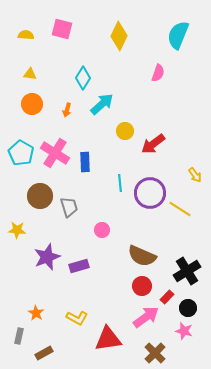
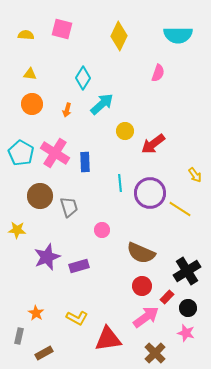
cyan semicircle: rotated 112 degrees counterclockwise
brown semicircle: moved 1 px left, 3 px up
pink star: moved 2 px right, 2 px down
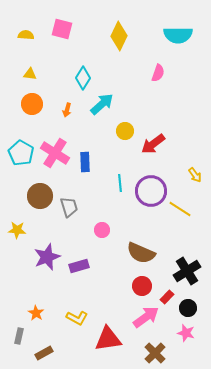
purple circle: moved 1 px right, 2 px up
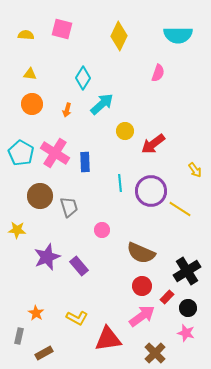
yellow arrow: moved 5 px up
purple rectangle: rotated 66 degrees clockwise
pink arrow: moved 4 px left, 1 px up
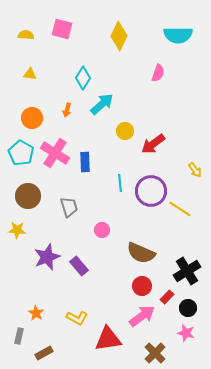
orange circle: moved 14 px down
brown circle: moved 12 px left
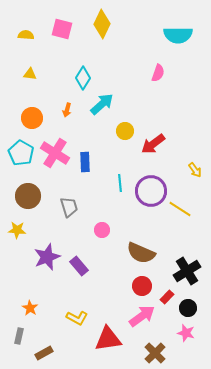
yellow diamond: moved 17 px left, 12 px up
orange star: moved 6 px left, 5 px up
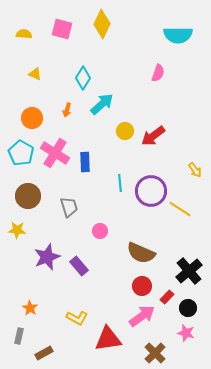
yellow semicircle: moved 2 px left, 1 px up
yellow triangle: moved 5 px right; rotated 16 degrees clockwise
red arrow: moved 8 px up
pink circle: moved 2 px left, 1 px down
black cross: moved 2 px right; rotated 8 degrees counterclockwise
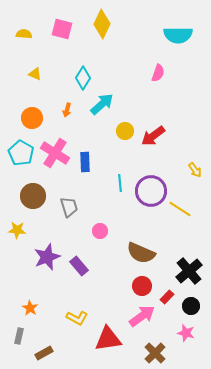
brown circle: moved 5 px right
black circle: moved 3 px right, 2 px up
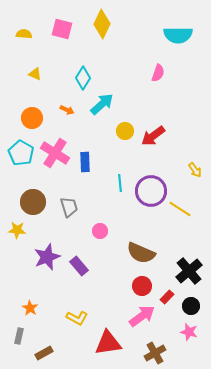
orange arrow: rotated 80 degrees counterclockwise
brown circle: moved 6 px down
pink star: moved 3 px right, 1 px up
red triangle: moved 4 px down
brown cross: rotated 15 degrees clockwise
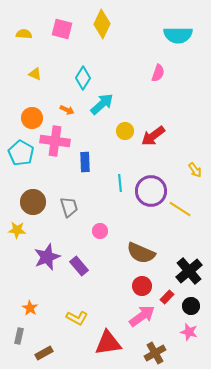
pink cross: moved 12 px up; rotated 24 degrees counterclockwise
